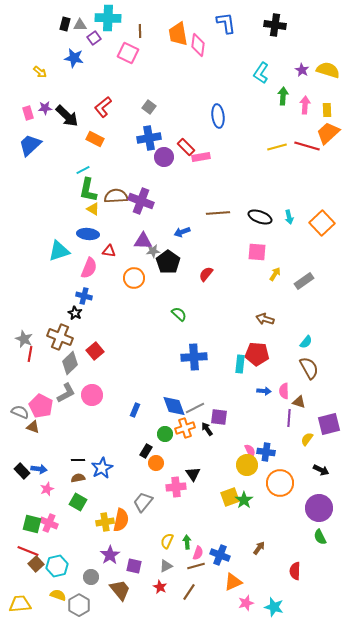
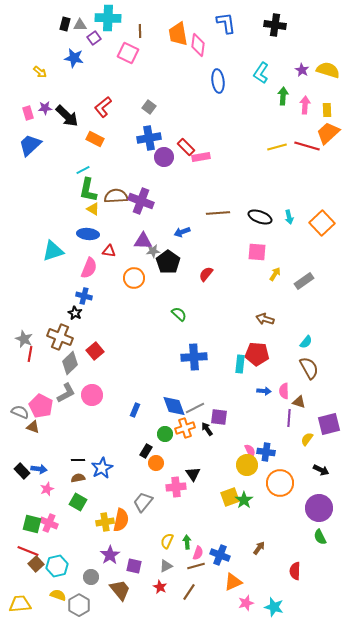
blue ellipse at (218, 116): moved 35 px up
cyan triangle at (59, 251): moved 6 px left
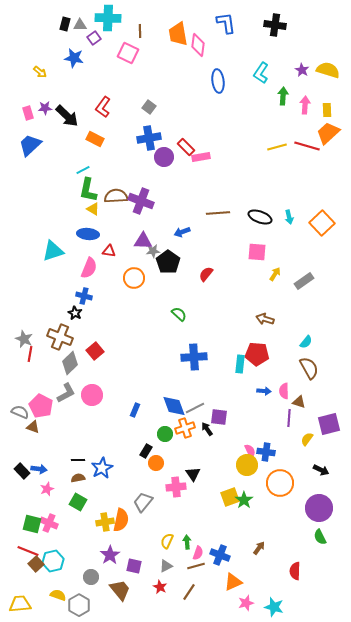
red L-shape at (103, 107): rotated 15 degrees counterclockwise
cyan hexagon at (57, 566): moved 4 px left, 5 px up
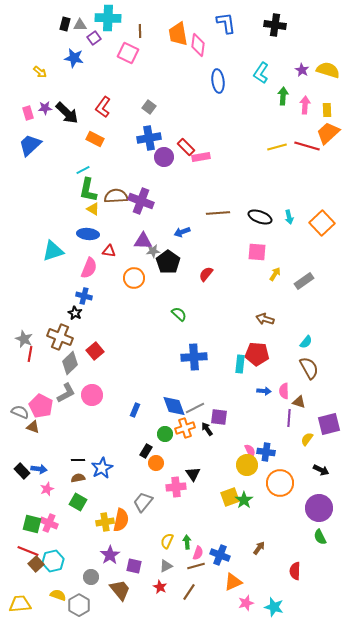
black arrow at (67, 116): moved 3 px up
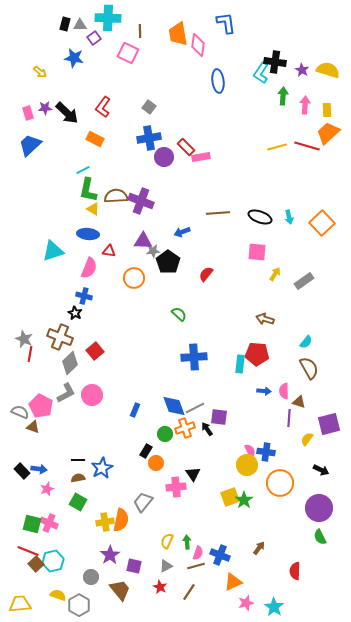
black cross at (275, 25): moved 37 px down
cyan star at (274, 607): rotated 18 degrees clockwise
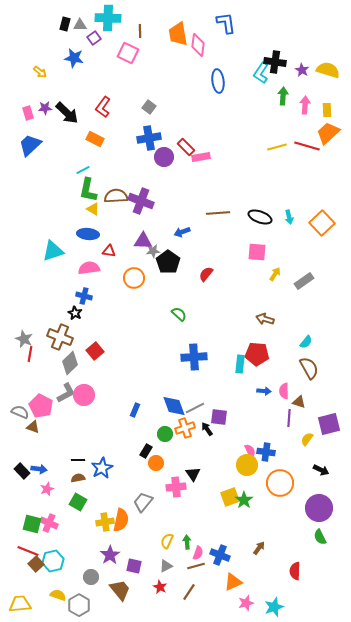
pink semicircle at (89, 268): rotated 120 degrees counterclockwise
pink circle at (92, 395): moved 8 px left
cyan star at (274, 607): rotated 18 degrees clockwise
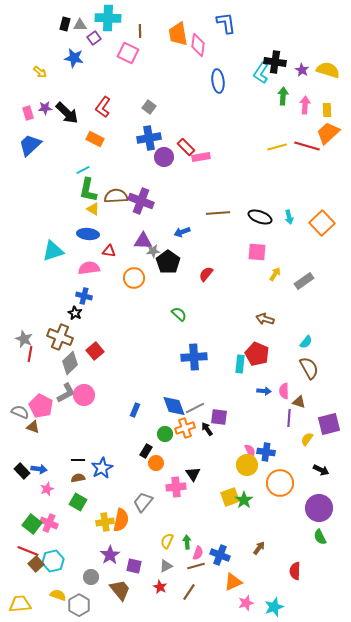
red pentagon at (257, 354): rotated 20 degrees clockwise
green square at (32, 524): rotated 24 degrees clockwise
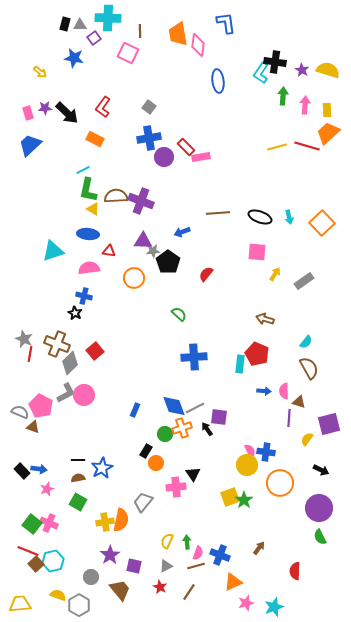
brown cross at (60, 337): moved 3 px left, 7 px down
orange cross at (185, 428): moved 3 px left
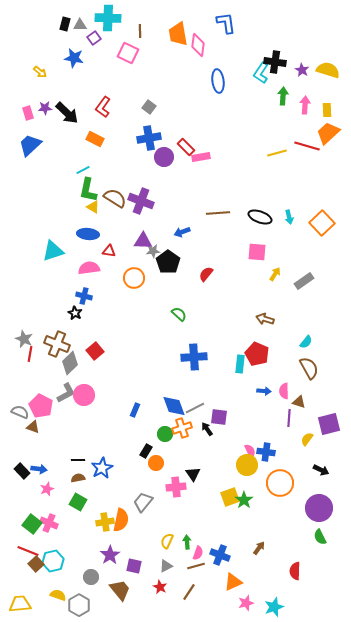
yellow line at (277, 147): moved 6 px down
brown semicircle at (116, 196): moved 1 px left, 2 px down; rotated 35 degrees clockwise
yellow triangle at (93, 209): moved 2 px up
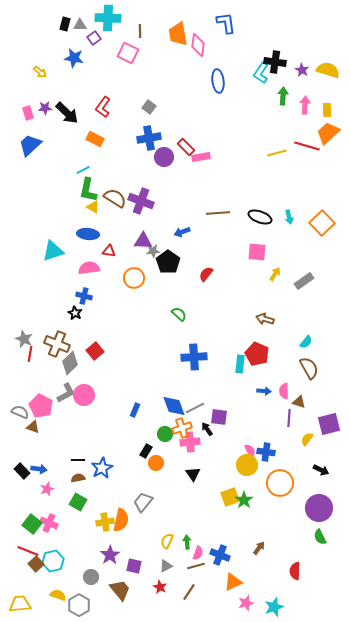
pink cross at (176, 487): moved 14 px right, 45 px up
